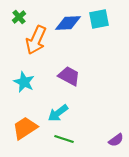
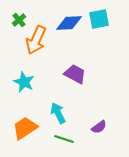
green cross: moved 3 px down
blue diamond: moved 1 px right
purple trapezoid: moved 6 px right, 2 px up
cyan arrow: rotated 100 degrees clockwise
purple semicircle: moved 17 px left, 13 px up
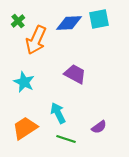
green cross: moved 1 px left, 1 px down
green line: moved 2 px right
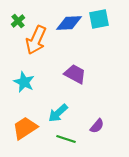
cyan arrow: rotated 105 degrees counterclockwise
purple semicircle: moved 2 px left, 1 px up; rotated 14 degrees counterclockwise
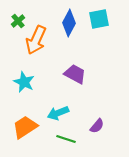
blue diamond: rotated 60 degrees counterclockwise
cyan arrow: rotated 20 degrees clockwise
orange trapezoid: moved 1 px up
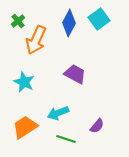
cyan square: rotated 25 degrees counterclockwise
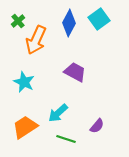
purple trapezoid: moved 2 px up
cyan arrow: rotated 20 degrees counterclockwise
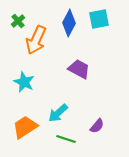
cyan square: rotated 25 degrees clockwise
purple trapezoid: moved 4 px right, 3 px up
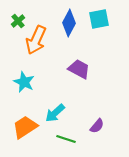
cyan arrow: moved 3 px left
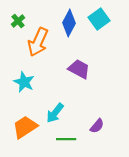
cyan square: rotated 25 degrees counterclockwise
orange arrow: moved 2 px right, 2 px down
cyan arrow: rotated 10 degrees counterclockwise
green line: rotated 18 degrees counterclockwise
